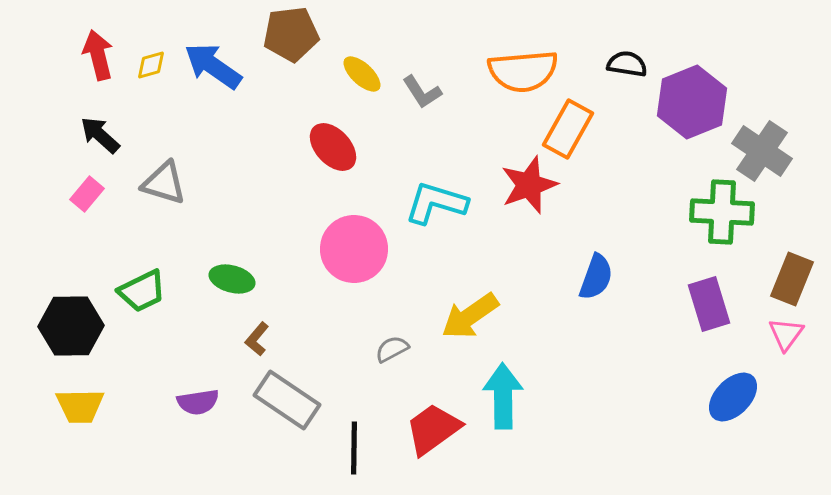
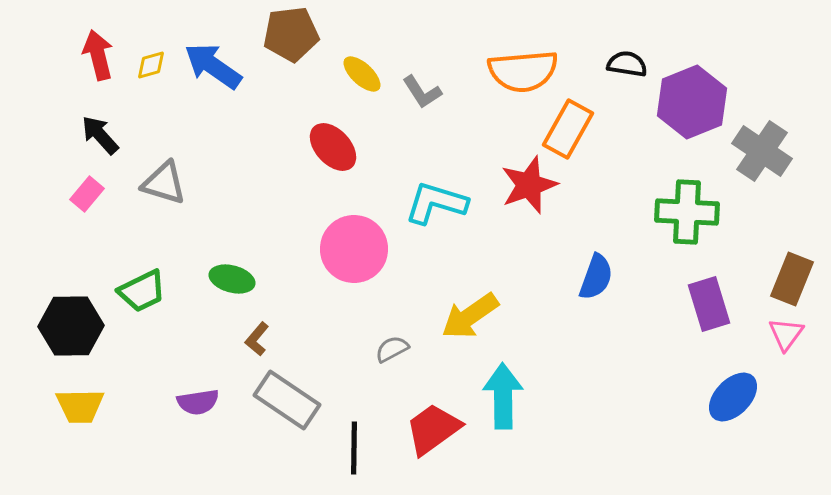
black arrow: rotated 6 degrees clockwise
green cross: moved 35 px left
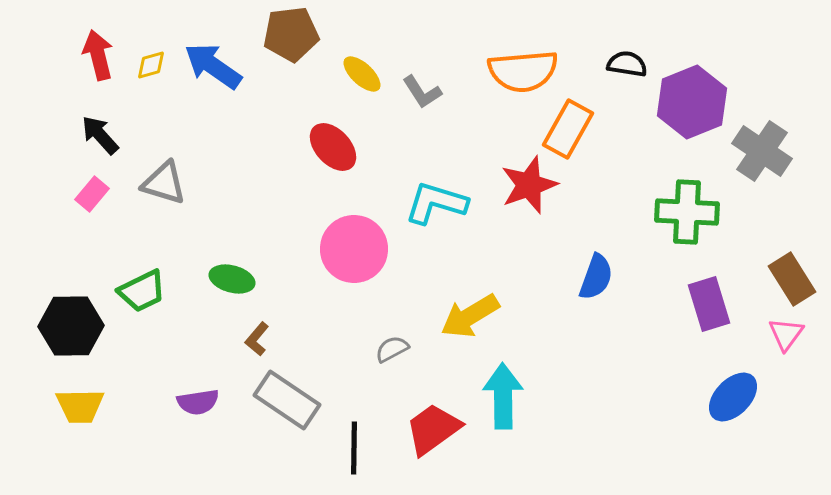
pink rectangle: moved 5 px right
brown rectangle: rotated 54 degrees counterclockwise
yellow arrow: rotated 4 degrees clockwise
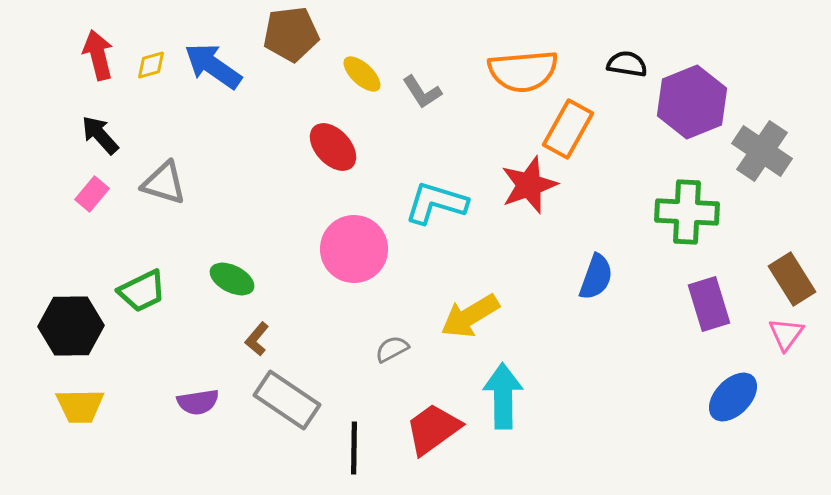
green ellipse: rotated 12 degrees clockwise
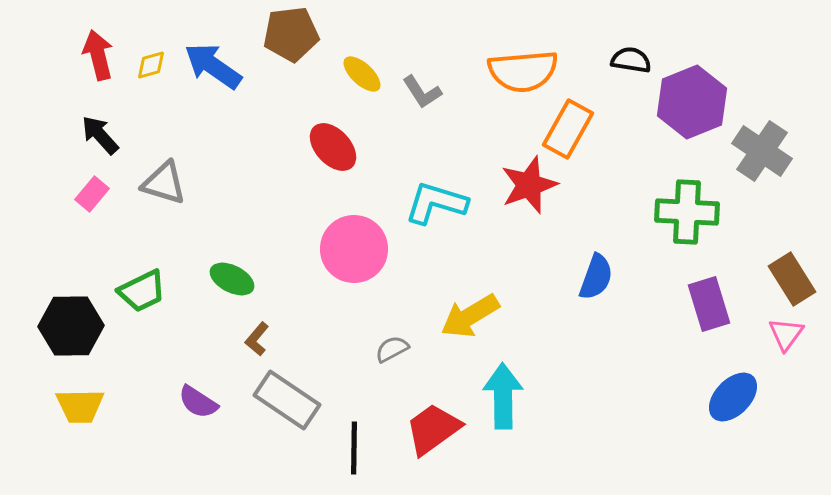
black semicircle: moved 4 px right, 4 px up
purple semicircle: rotated 42 degrees clockwise
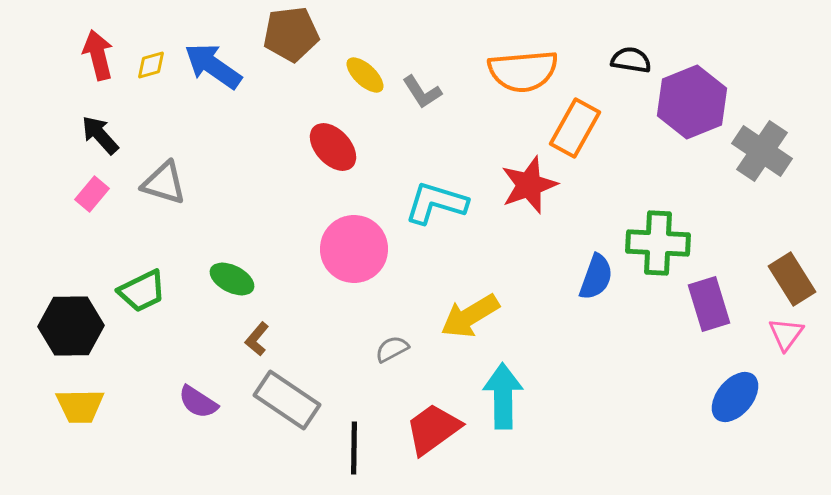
yellow ellipse: moved 3 px right, 1 px down
orange rectangle: moved 7 px right, 1 px up
green cross: moved 29 px left, 31 px down
blue ellipse: moved 2 px right; rotated 4 degrees counterclockwise
